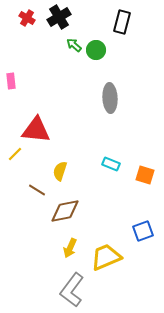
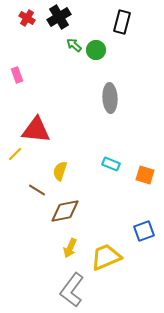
pink rectangle: moved 6 px right, 6 px up; rotated 14 degrees counterclockwise
blue square: moved 1 px right
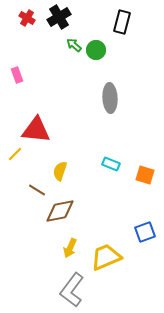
brown diamond: moved 5 px left
blue square: moved 1 px right, 1 px down
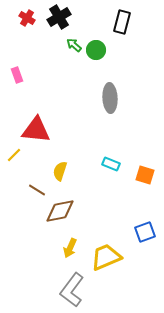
yellow line: moved 1 px left, 1 px down
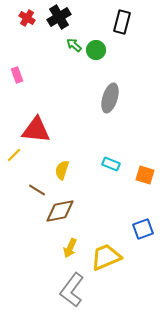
gray ellipse: rotated 20 degrees clockwise
yellow semicircle: moved 2 px right, 1 px up
blue square: moved 2 px left, 3 px up
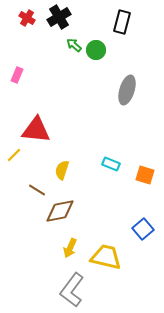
pink rectangle: rotated 42 degrees clockwise
gray ellipse: moved 17 px right, 8 px up
blue square: rotated 20 degrees counterclockwise
yellow trapezoid: rotated 36 degrees clockwise
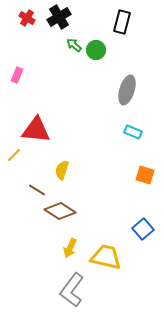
cyan rectangle: moved 22 px right, 32 px up
brown diamond: rotated 44 degrees clockwise
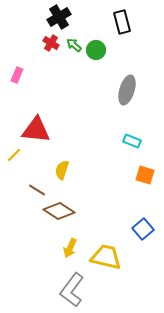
red cross: moved 24 px right, 25 px down
black rectangle: rotated 30 degrees counterclockwise
cyan rectangle: moved 1 px left, 9 px down
brown diamond: moved 1 px left
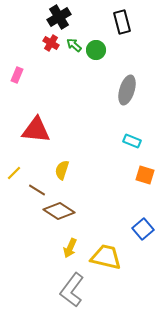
yellow line: moved 18 px down
